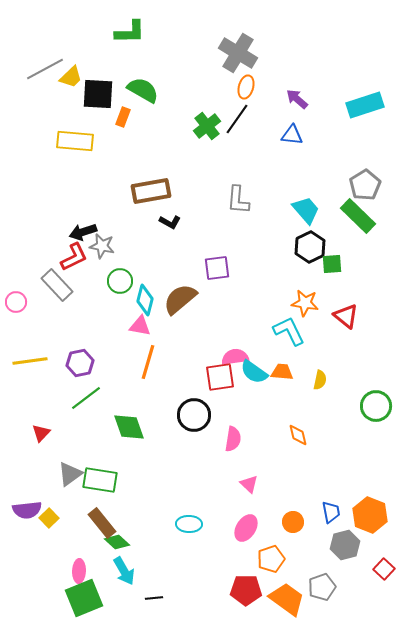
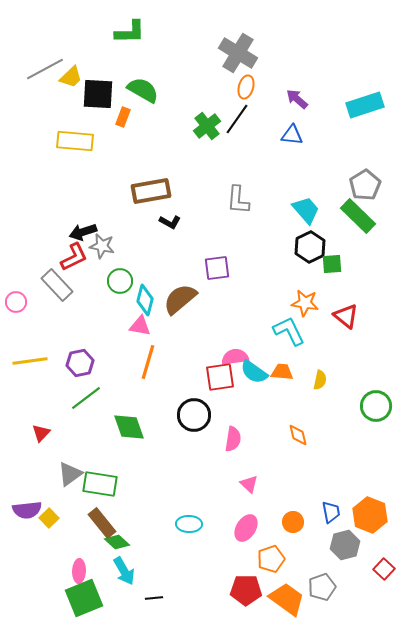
green rectangle at (100, 480): moved 4 px down
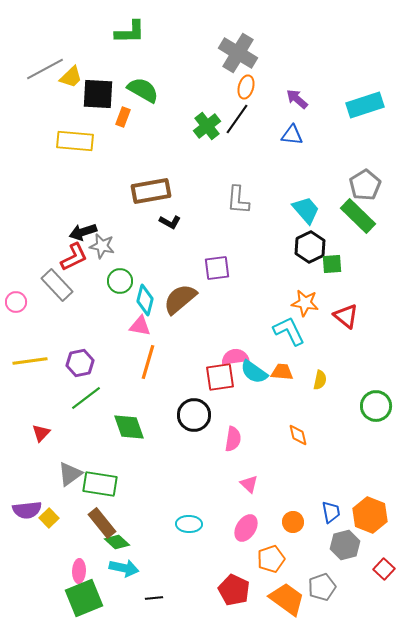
cyan arrow at (124, 571): moved 3 px up; rotated 48 degrees counterclockwise
red pentagon at (246, 590): moved 12 px left; rotated 24 degrees clockwise
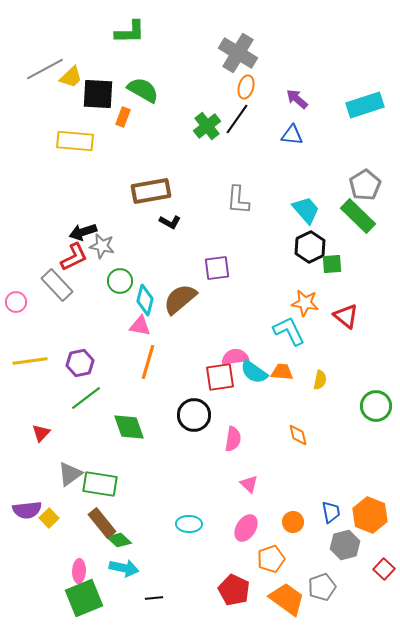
green diamond at (117, 542): moved 2 px right, 2 px up
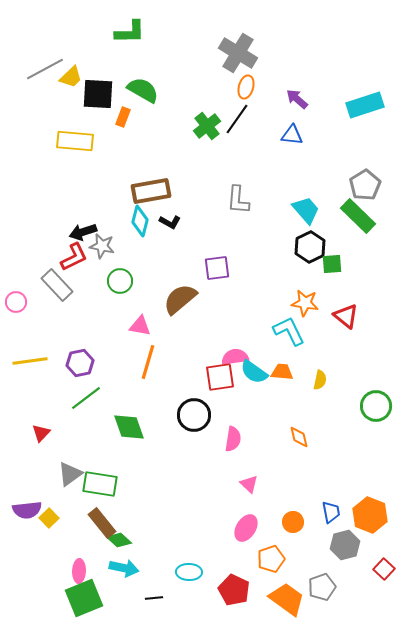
cyan diamond at (145, 300): moved 5 px left, 79 px up
orange diamond at (298, 435): moved 1 px right, 2 px down
cyan ellipse at (189, 524): moved 48 px down
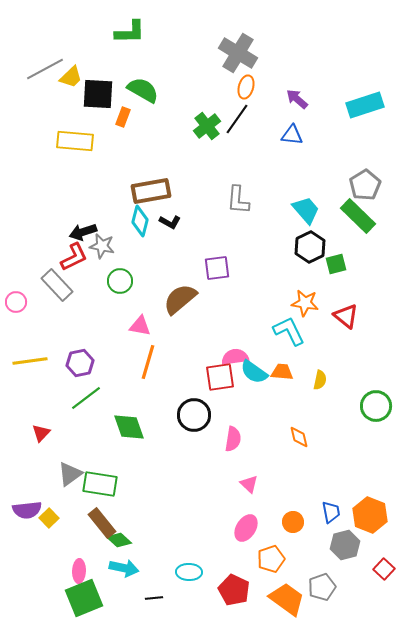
green square at (332, 264): moved 4 px right; rotated 10 degrees counterclockwise
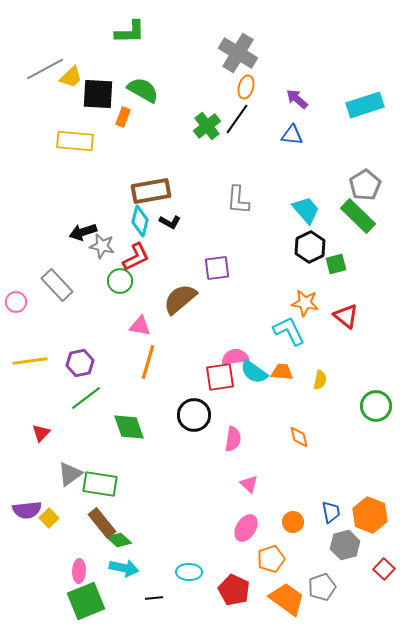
red L-shape at (74, 257): moved 62 px right
green square at (84, 598): moved 2 px right, 3 px down
